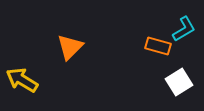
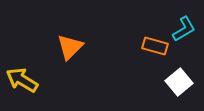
orange rectangle: moved 3 px left
white square: rotated 8 degrees counterclockwise
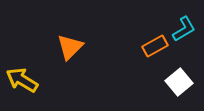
orange rectangle: rotated 45 degrees counterclockwise
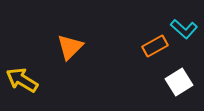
cyan L-shape: rotated 72 degrees clockwise
white square: rotated 8 degrees clockwise
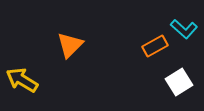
orange triangle: moved 2 px up
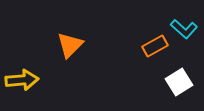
yellow arrow: rotated 144 degrees clockwise
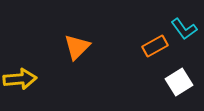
cyan L-shape: rotated 12 degrees clockwise
orange triangle: moved 7 px right, 2 px down
yellow arrow: moved 2 px left, 1 px up
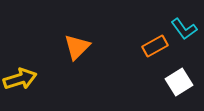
yellow arrow: rotated 12 degrees counterclockwise
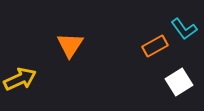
orange triangle: moved 7 px left, 2 px up; rotated 12 degrees counterclockwise
yellow arrow: rotated 8 degrees counterclockwise
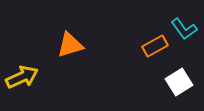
orange triangle: rotated 40 degrees clockwise
yellow arrow: moved 2 px right, 2 px up
